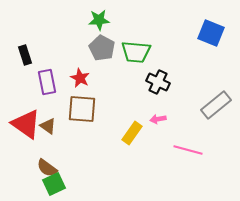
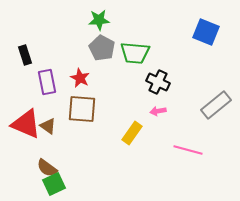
blue square: moved 5 px left, 1 px up
green trapezoid: moved 1 px left, 1 px down
pink arrow: moved 8 px up
red triangle: rotated 12 degrees counterclockwise
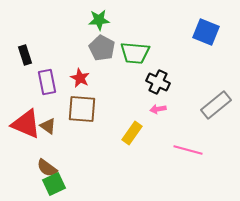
pink arrow: moved 2 px up
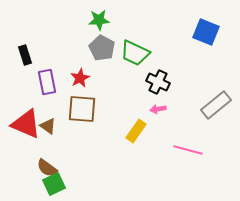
green trapezoid: rotated 20 degrees clockwise
red star: rotated 18 degrees clockwise
yellow rectangle: moved 4 px right, 2 px up
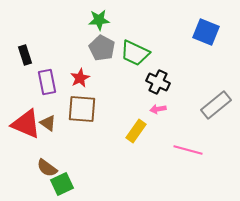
brown triangle: moved 3 px up
green square: moved 8 px right
